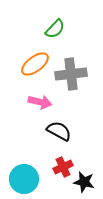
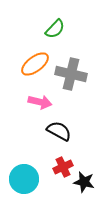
gray cross: rotated 20 degrees clockwise
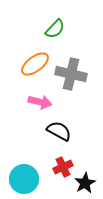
black star: moved 1 px right, 1 px down; rotated 30 degrees clockwise
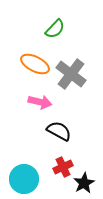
orange ellipse: rotated 64 degrees clockwise
gray cross: rotated 24 degrees clockwise
black star: moved 1 px left
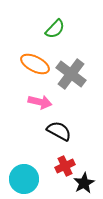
red cross: moved 2 px right, 1 px up
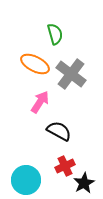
green semicircle: moved 5 px down; rotated 60 degrees counterclockwise
pink arrow: rotated 70 degrees counterclockwise
cyan circle: moved 2 px right, 1 px down
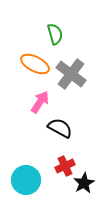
black semicircle: moved 1 px right, 3 px up
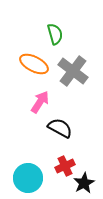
orange ellipse: moved 1 px left
gray cross: moved 2 px right, 3 px up
cyan circle: moved 2 px right, 2 px up
